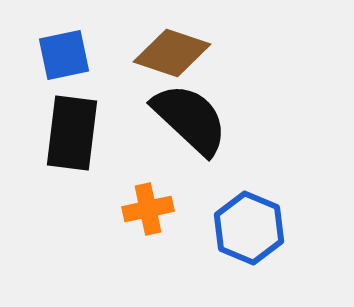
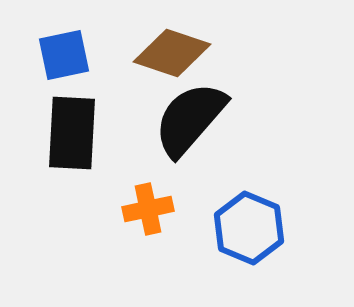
black semicircle: rotated 92 degrees counterclockwise
black rectangle: rotated 4 degrees counterclockwise
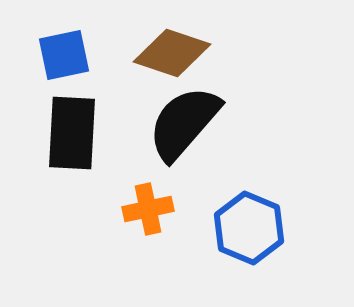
black semicircle: moved 6 px left, 4 px down
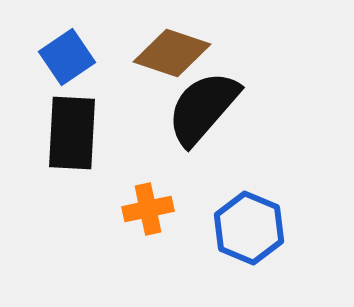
blue square: moved 3 px right, 2 px down; rotated 22 degrees counterclockwise
black semicircle: moved 19 px right, 15 px up
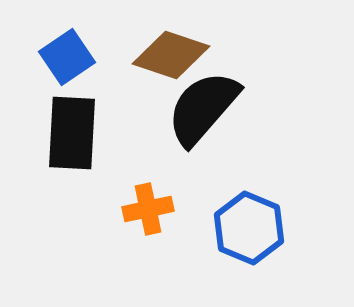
brown diamond: moved 1 px left, 2 px down
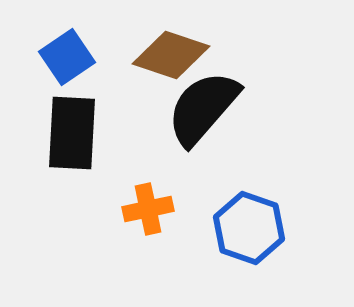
blue hexagon: rotated 4 degrees counterclockwise
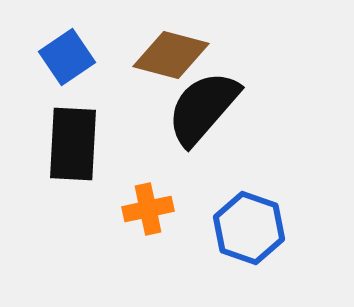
brown diamond: rotated 4 degrees counterclockwise
black rectangle: moved 1 px right, 11 px down
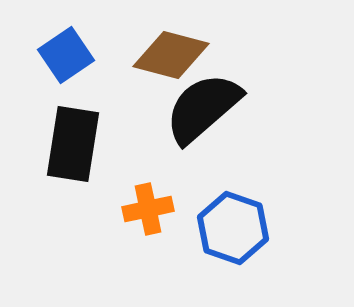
blue square: moved 1 px left, 2 px up
black semicircle: rotated 8 degrees clockwise
black rectangle: rotated 6 degrees clockwise
blue hexagon: moved 16 px left
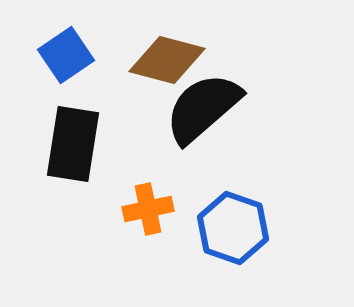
brown diamond: moved 4 px left, 5 px down
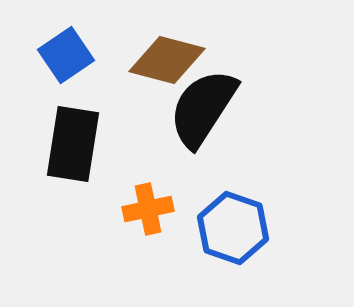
black semicircle: rotated 16 degrees counterclockwise
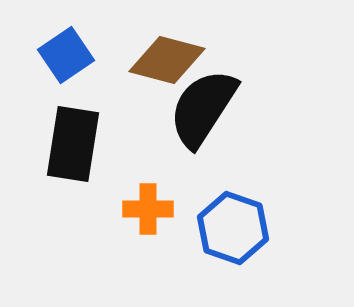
orange cross: rotated 12 degrees clockwise
